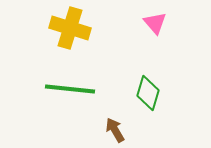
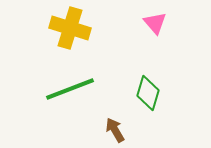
green line: rotated 27 degrees counterclockwise
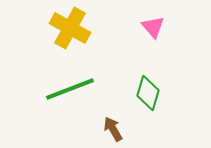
pink triangle: moved 2 px left, 4 px down
yellow cross: rotated 12 degrees clockwise
brown arrow: moved 2 px left, 1 px up
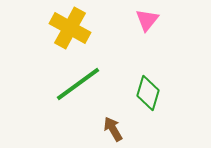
pink triangle: moved 6 px left, 7 px up; rotated 20 degrees clockwise
green line: moved 8 px right, 5 px up; rotated 15 degrees counterclockwise
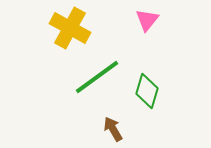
green line: moved 19 px right, 7 px up
green diamond: moved 1 px left, 2 px up
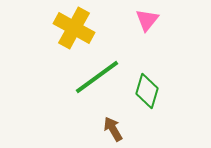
yellow cross: moved 4 px right
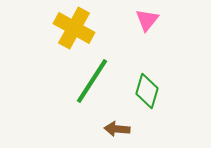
green line: moved 5 px left, 4 px down; rotated 21 degrees counterclockwise
brown arrow: moved 4 px right; rotated 55 degrees counterclockwise
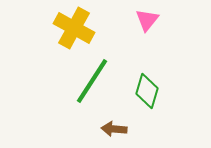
brown arrow: moved 3 px left
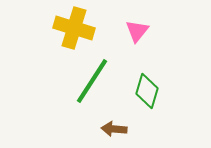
pink triangle: moved 10 px left, 11 px down
yellow cross: rotated 12 degrees counterclockwise
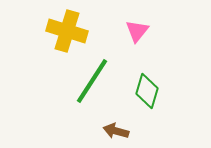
yellow cross: moved 7 px left, 3 px down
brown arrow: moved 2 px right, 2 px down; rotated 10 degrees clockwise
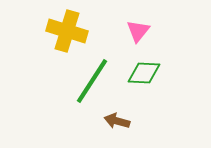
pink triangle: moved 1 px right
green diamond: moved 3 px left, 18 px up; rotated 76 degrees clockwise
brown arrow: moved 1 px right, 10 px up
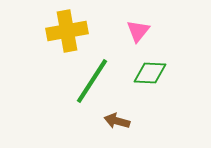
yellow cross: rotated 27 degrees counterclockwise
green diamond: moved 6 px right
